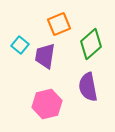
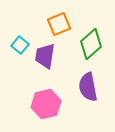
pink hexagon: moved 1 px left
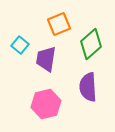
purple trapezoid: moved 1 px right, 3 px down
purple semicircle: rotated 8 degrees clockwise
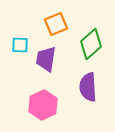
orange square: moved 3 px left
cyan square: rotated 36 degrees counterclockwise
pink hexagon: moved 3 px left, 1 px down; rotated 12 degrees counterclockwise
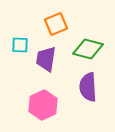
green diamond: moved 3 px left, 5 px down; rotated 56 degrees clockwise
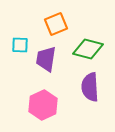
purple semicircle: moved 2 px right
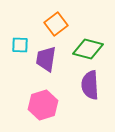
orange square: rotated 15 degrees counterclockwise
purple semicircle: moved 2 px up
pink hexagon: rotated 8 degrees clockwise
